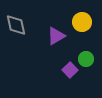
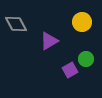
gray diamond: moved 1 px up; rotated 15 degrees counterclockwise
purple triangle: moved 7 px left, 5 px down
purple square: rotated 14 degrees clockwise
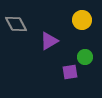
yellow circle: moved 2 px up
green circle: moved 1 px left, 2 px up
purple square: moved 2 px down; rotated 21 degrees clockwise
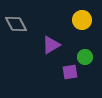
purple triangle: moved 2 px right, 4 px down
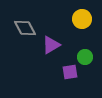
yellow circle: moved 1 px up
gray diamond: moved 9 px right, 4 px down
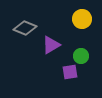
gray diamond: rotated 40 degrees counterclockwise
green circle: moved 4 px left, 1 px up
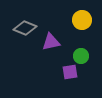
yellow circle: moved 1 px down
purple triangle: moved 3 px up; rotated 18 degrees clockwise
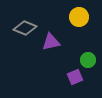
yellow circle: moved 3 px left, 3 px up
green circle: moved 7 px right, 4 px down
purple square: moved 5 px right, 5 px down; rotated 14 degrees counterclockwise
